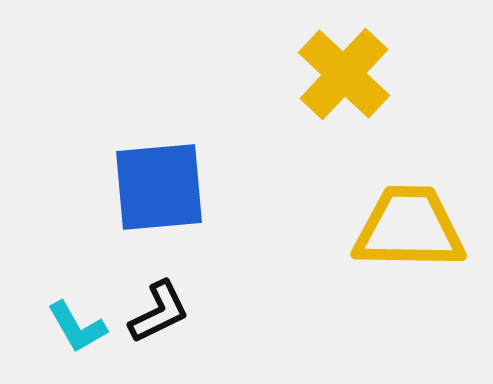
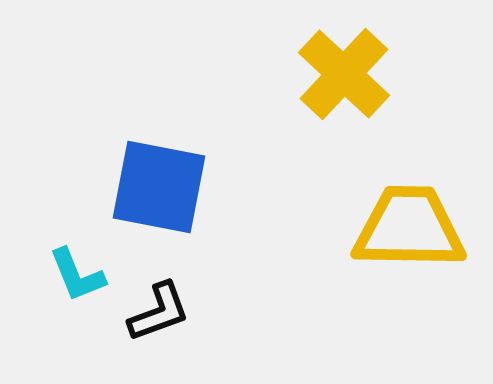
blue square: rotated 16 degrees clockwise
black L-shape: rotated 6 degrees clockwise
cyan L-shape: moved 52 px up; rotated 8 degrees clockwise
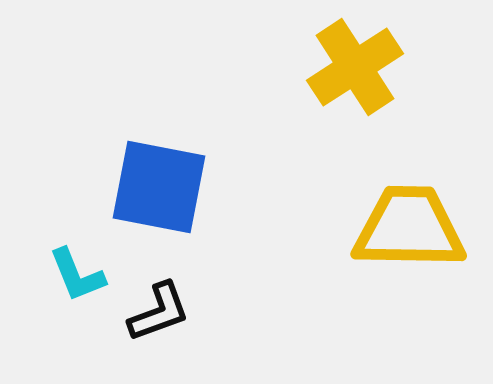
yellow cross: moved 11 px right, 7 px up; rotated 14 degrees clockwise
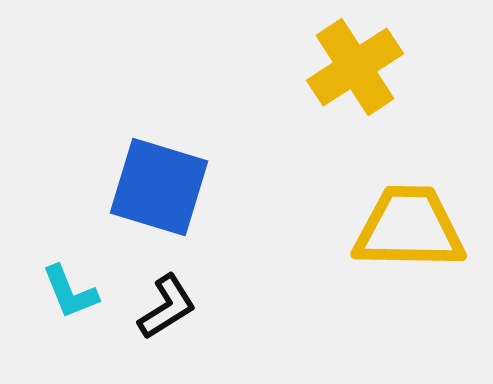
blue square: rotated 6 degrees clockwise
cyan L-shape: moved 7 px left, 17 px down
black L-shape: moved 8 px right, 5 px up; rotated 12 degrees counterclockwise
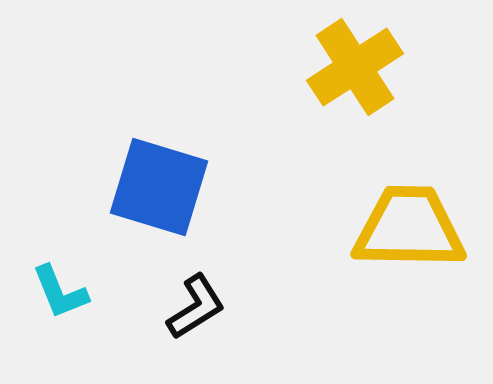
cyan L-shape: moved 10 px left
black L-shape: moved 29 px right
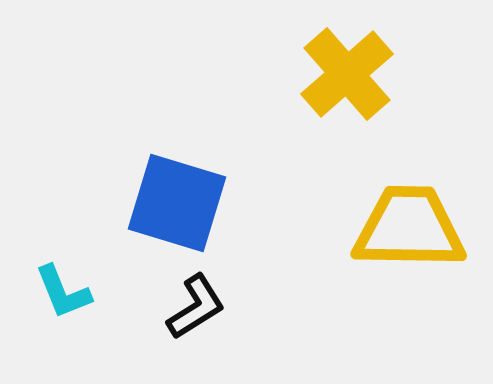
yellow cross: moved 8 px left, 7 px down; rotated 8 degrees counterclockwise
blue square: moved 18 px right, 16 px down
cyan L-shape: moved 3 px right
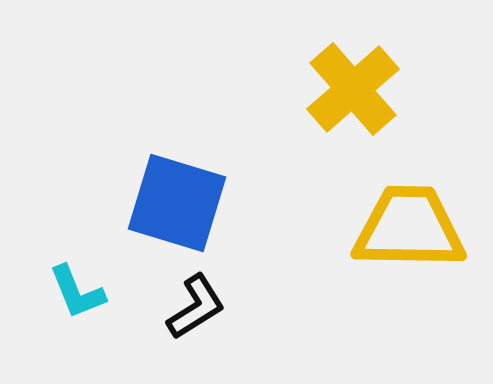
yellow cross: moved 6 px right, 15 px down
cyan L-shape: moved 14 px right
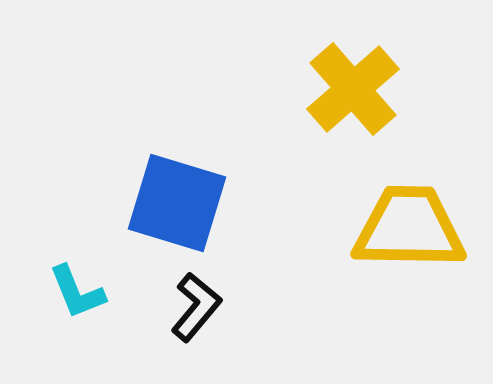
black L-shape: rotated 18 degrees counterclockwise
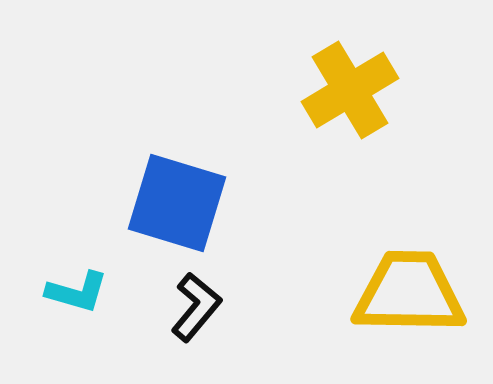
yellow cross: moved 3 px left, 1 px down; rotated 10 degrees clockwise
yellow trapezoid: moved 65 px down
cyan L-shape: rotated 52 degrees counterclockwise
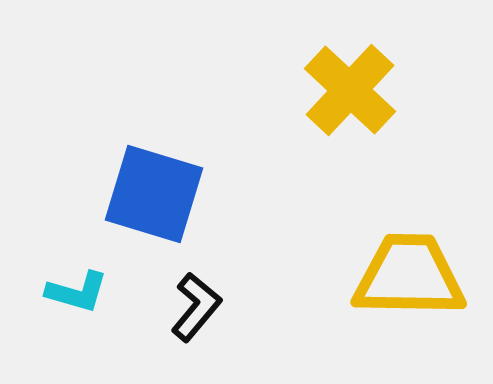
yellow cross: rotated 16 degrees counterclockwise
blue square: moved 23 px left, 9 px up
yellow trapezoid: moved 17 px up
